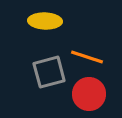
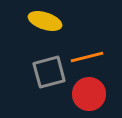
yellow ellipse: rotated 16 degrees clockwise
orange line: rotated 32 degrees counterclockwise
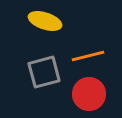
orange line: moved 1 px right, 1 px up
gray square: moved 5 px left
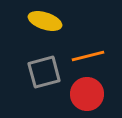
red circle: moved 2 px left
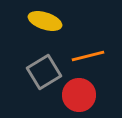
gray square: rotated 16 degrees counterclockwise
red circle: moved 8 px left, 1 px down
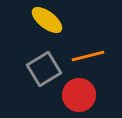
yellow ellipse: moved 2 px right, 1 px up; rotated 20 degrees clockwise
gray square: moved 3 px up
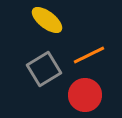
orange line: moved 1 px right, 1 px up; rotated 12 degrees counterclockwise
red circle: moved 6 px right
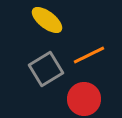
gray square: moved 2 px right
red circle: moved 1 px left, 4 px down
